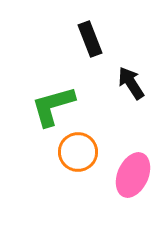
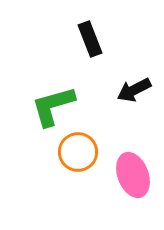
black arrow: moved 3 px right, 7 px down; rotated 84 degrees counterclockwise
pink ellipse: rotated 45 degrees counterclockwise
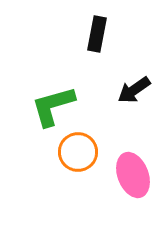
black rectangle: moved 7 px right, 5 px up; rotated 32 degrees clockwise
black arrow: rotated 8 degrees counterclockwise
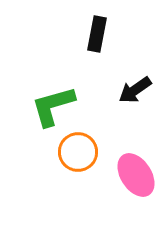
black arrow: moved 1 px right
pink ellipse: moved 3 px right; rotated 12 degrees counterclockwise
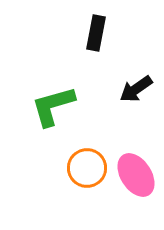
black rectangle: moved 1 px left, 1 px up
black arrow: moved 1 px right, 1 px up
orange circle: moved 9 px right, 16 px down
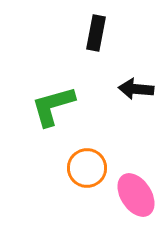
black arrow: rotated 40 degrees clockwise
pink ellipse: moved 20 px down
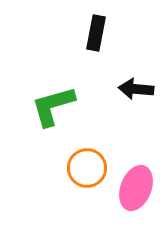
pink ellipse: moved 7 px up; rotated 54 degrees clockwise
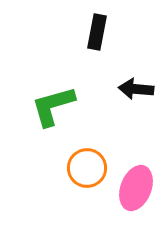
black rectangle: moved 1 px right, 1 px up
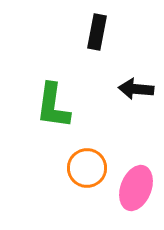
green L-shape: rotated 66 degrees counterclockwise
